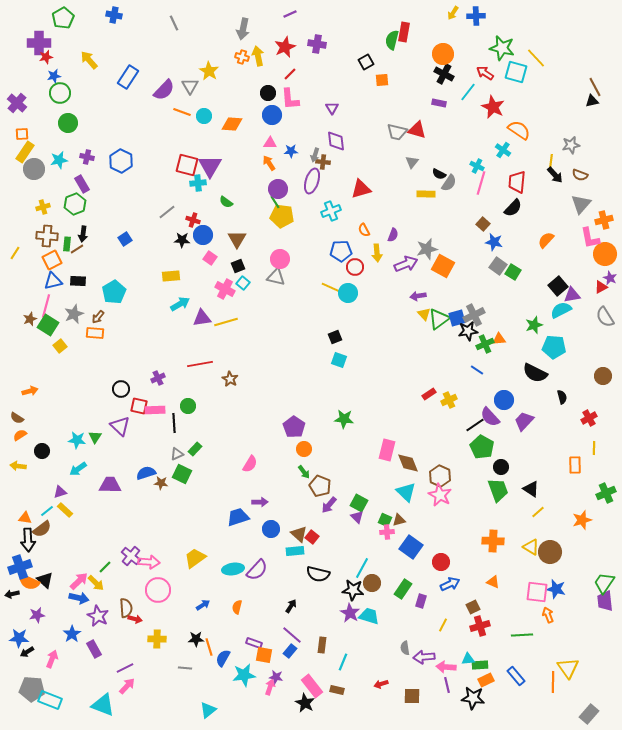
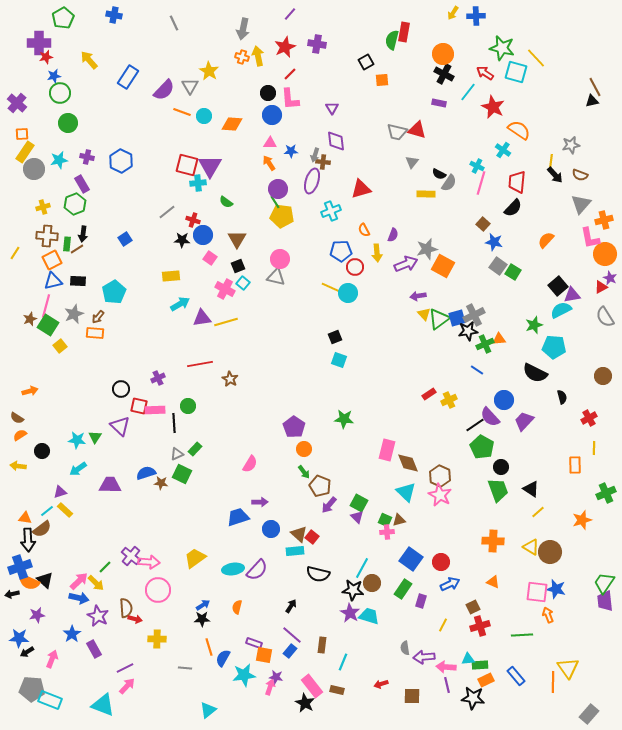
purple line at (290, 14): rotated 24 degrees counterclockwise
blue square at (411, 547): moved 12 px down
black star at (196, 639): moved 6 px right, 20 px up
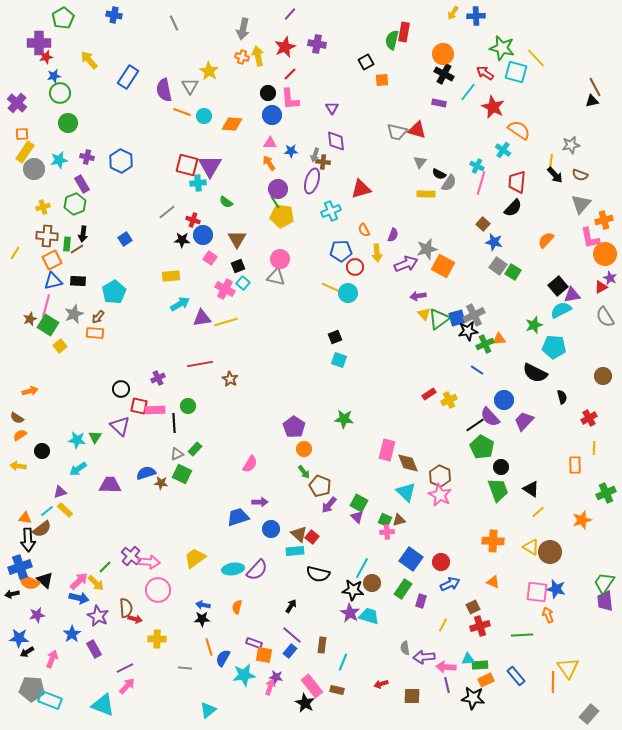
purple semicircle at (164, 90): rotated 125 degrees clockwise
gray triangle at (412, 162): moved 8 px right
blue arrow at (203, 605): rotated 136 degrees counterclockwise
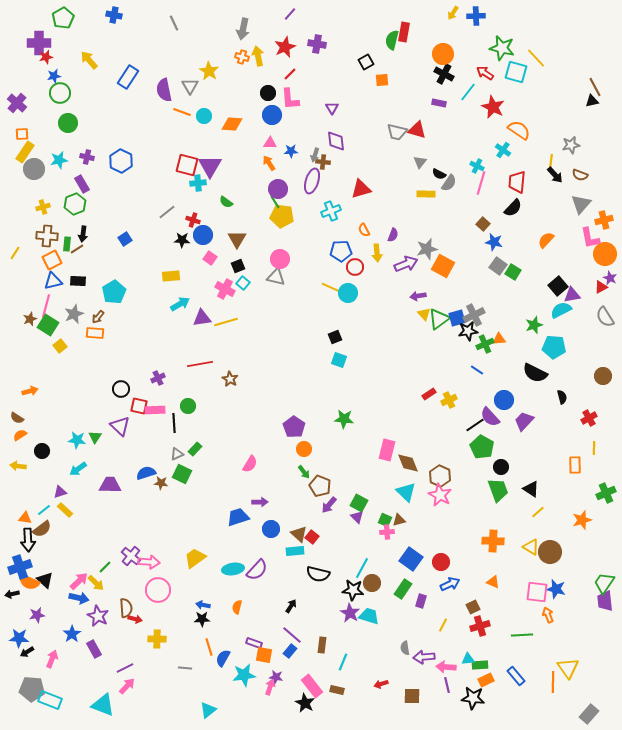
cyan line at (47, 511): moved 3 px left, 1 px up
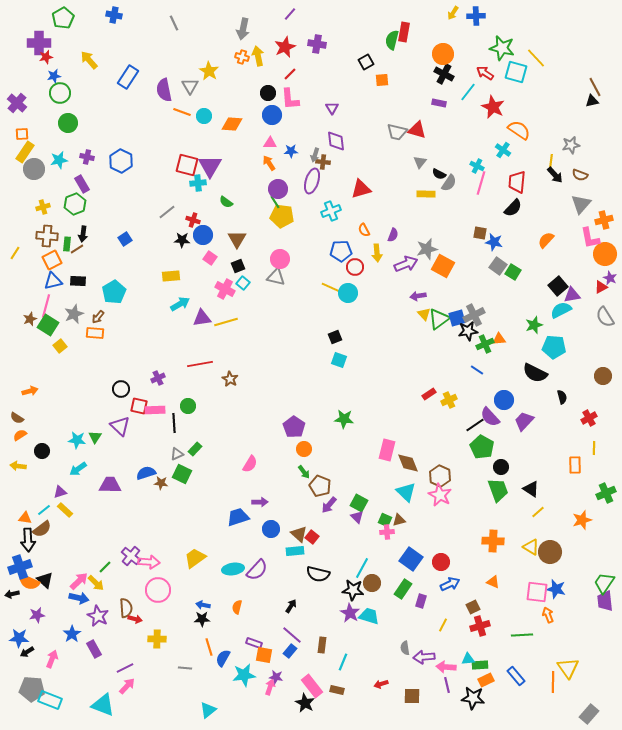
brown square at (483, 224): moved 3 px left, 9 px down; rotated 32 degrees counterclockwise
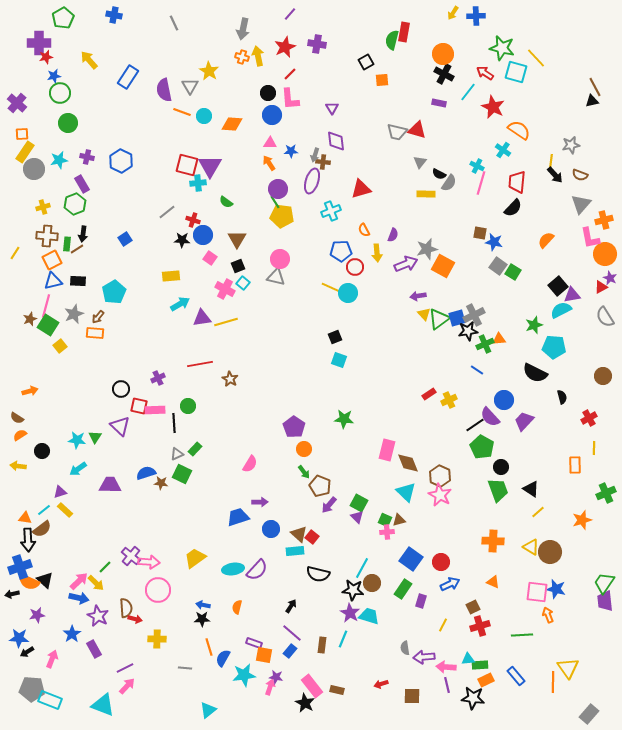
purple line at (292, 635): moved 2 px up
cyan line at (343, 662): moved 23 px up
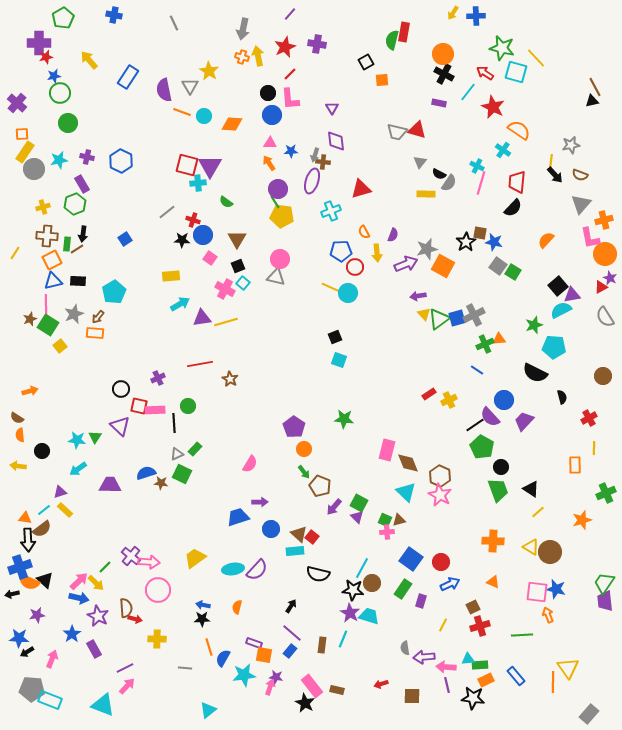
orange semicircle at (364, 230): moved 2 px down
pink line at (46, 306): rotated 15 degrees counterclockwise
black star at (468, 331): moved 2 px left, 89 px up; rotated 24 degrees counterclockwise
orange semicircle at (20, 435): rotated 64 degrees counterclockwise
purple arrow at (329, 505): moved 5 px right, 2 px down
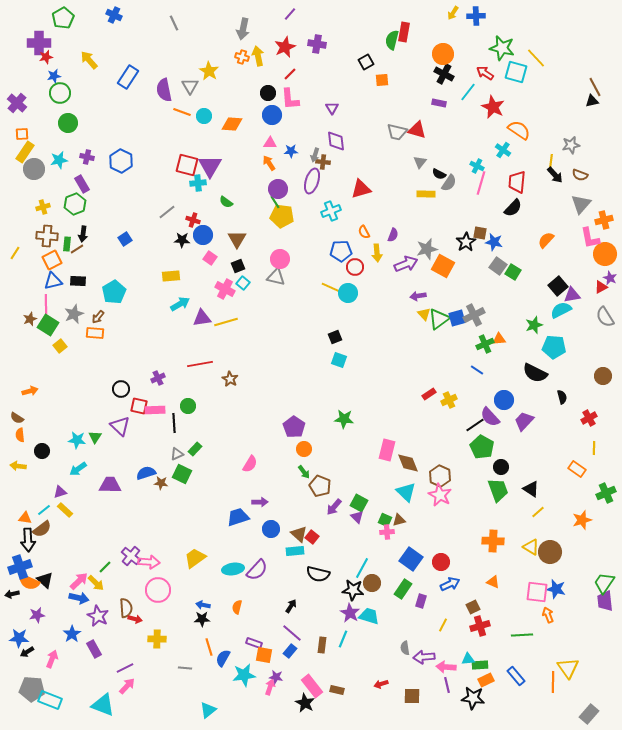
blue cross at (114, 15): rotated 14 degrees clockwise
orange rectangle at (575, 465): moved 2 px right, 4 px down; rotated 54 degrees counterclockwise
